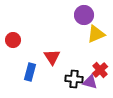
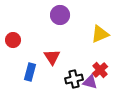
purple circle: moved 24 px left
yellow triangle: moved 4 px right
black cross: rotated 18 degrees counterclockwise
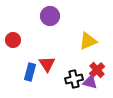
purple circle: moved 10 px left, 1 px down
yellow triangle: moved 12 px left, 7 px down
red triangle: moved 5 px left, 7 px down
red cross: moved 3 px left
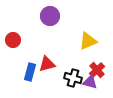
red triangle: rotated 48 degrees clockwise
black cross: moved 1 px left, 1 px up; rotated 30 degrees clockwise
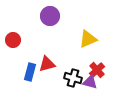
yellow triangle: moved 2 px up
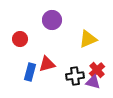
purple circle: moved 2 px right, 4 px down
red circle: moved 7 px right, 1 px up
black cross: moved 2 px right, 2 px up; rotated 24 degrees counterclockwise
purple triangle: moved 3 px right
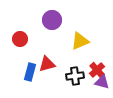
yellow triangle: moved 8 px left, 2 px down
purple triangle: moved 9 px right
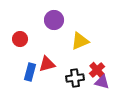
purple circle: moved 2 px right
black cross: moved 2 px down
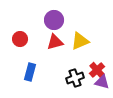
red triangle: moved 8 px right, 22 px up
black cross: rotated 12 degrees counterclockwise
